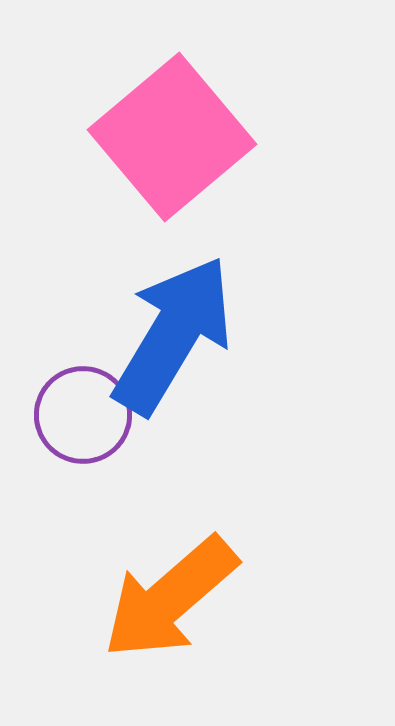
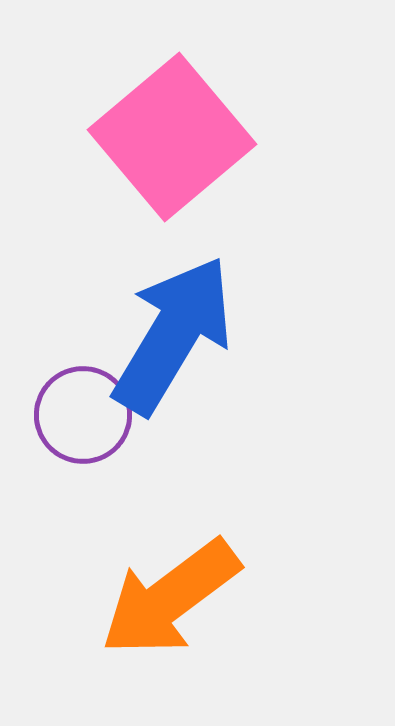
orange arrow: rotated 4 degrees clockwise
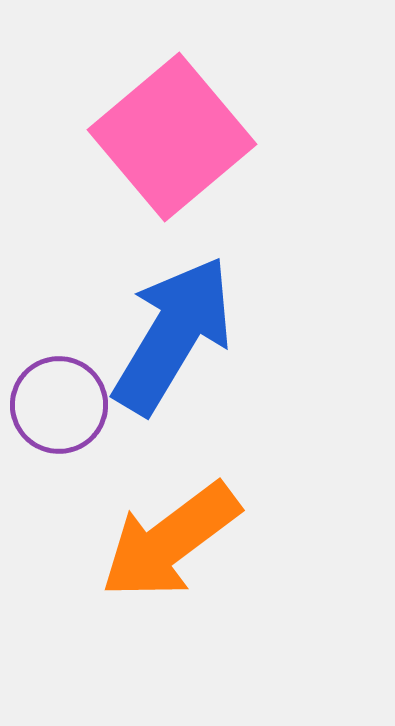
purple circle: moved 24 px left, 10 px up
orange arrow: moved 57 px up
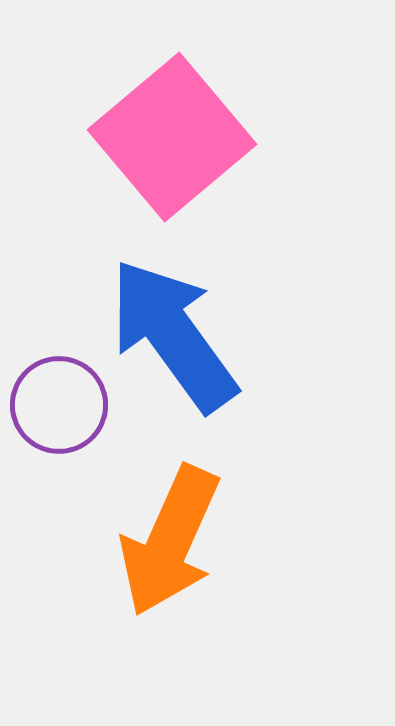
blue arrow: rotated 67 degrees counterclockwise
orange arrow: rotated 29 degrees counterclockwise
